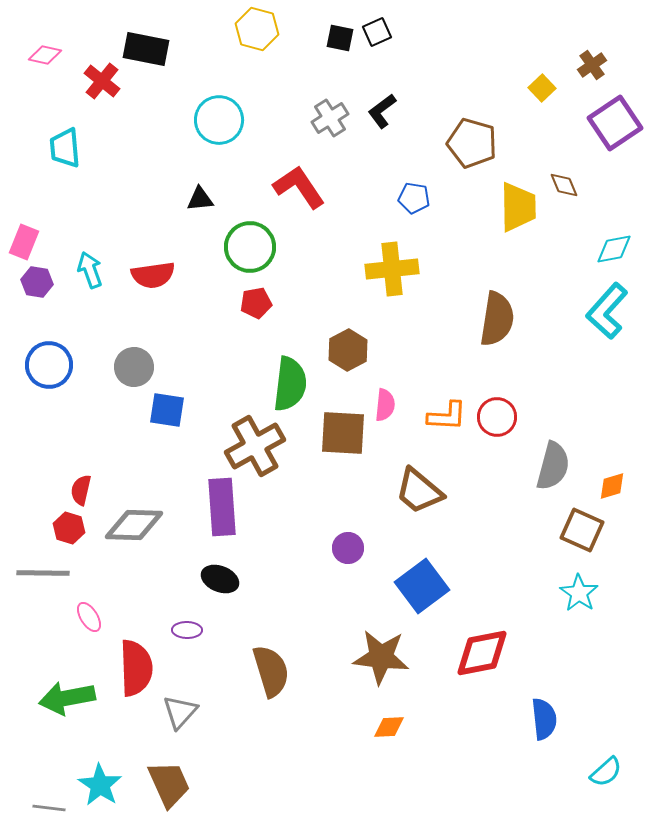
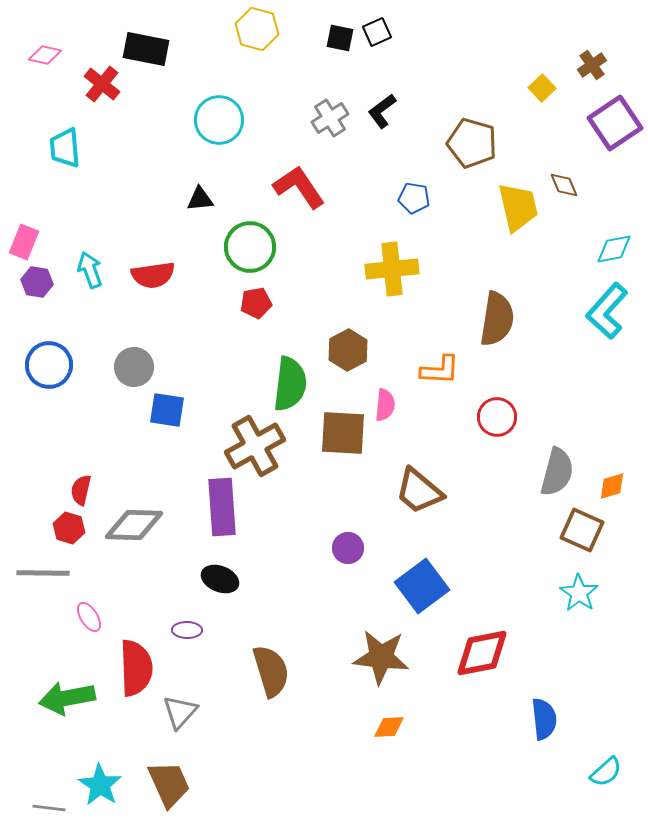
red cross at (102, 81): moved 3 px down
yellow trapezoid at (518, 207): rotated 12 degrees counterclockwise
orange L-shape at (447, 416): moved 7 px left, 46 px up
gray semicircle at (553, 466): moved 4 px right, 6 px down
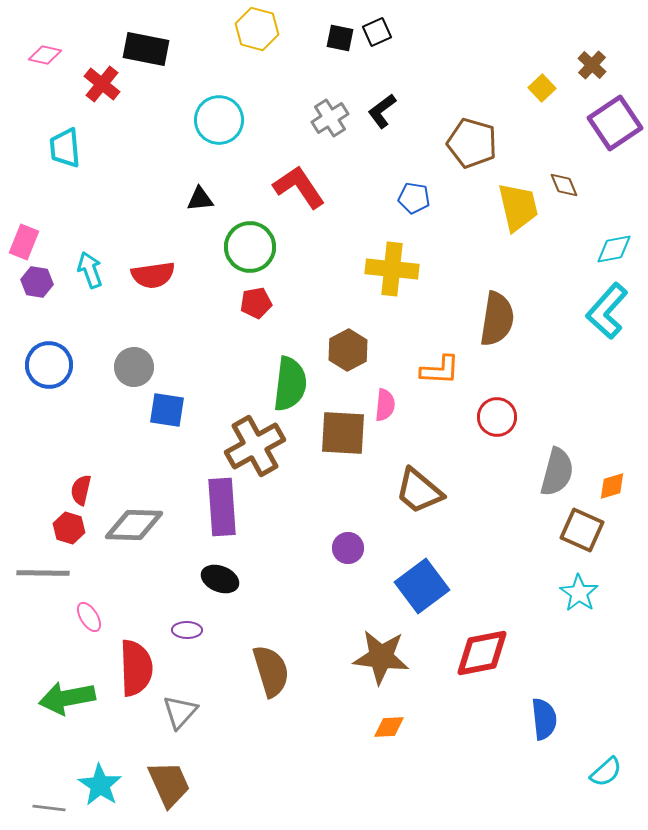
brown cross at (592, 65): rotated 12 degrees counterclockwise
yellow cross at (392, 269): rotated 12 degrees clockwise
